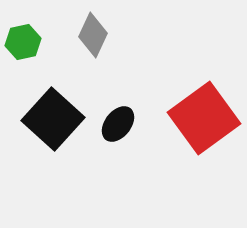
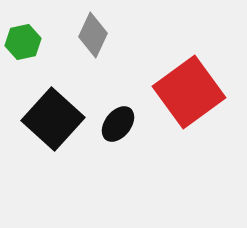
red square: moved 15 px left, 26 px up
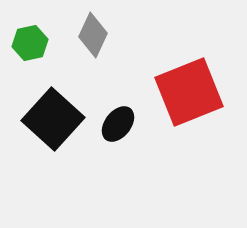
green hexagon: moved 7 px right, 1 px down
red square: rotated 14 degrees clockwise
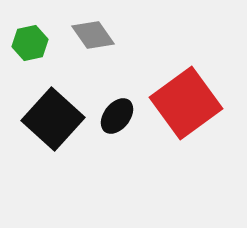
gray diamond: rotated 60 degrees counterclockwise
red square: moved 3 px left, 11 px down; rotated 14 degrees counterclockwise
black ellipse: moved 1 px left, 8 px up
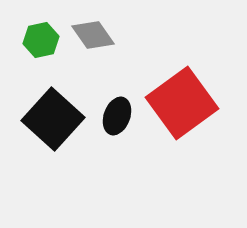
green hexagon: moved 11 px right, 3 px up
red square: moved 4 px left
black ellipse: rotated 18 degrees counterclockwise
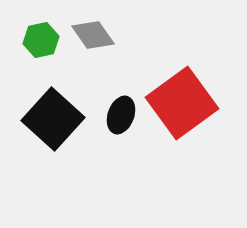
black ellipse: moved 4 px right, 1 px up
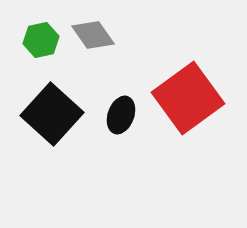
red square: moved 6 px right, 5 px up
black square: moved 1 px left, 5 px up
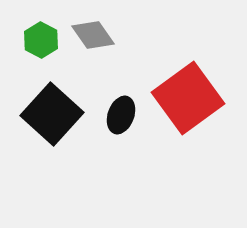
green hexagon: rotated 20 degrees counterclockwise
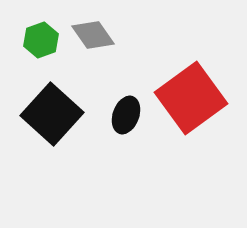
green hexagon: rotated 12 degrees clockwise
red square: moved 3 px right
black ellipse: moved 5 px right
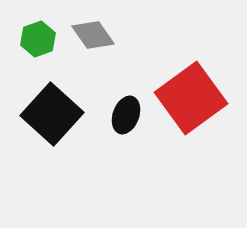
green hexagon: moved 3 px left, 1 px up
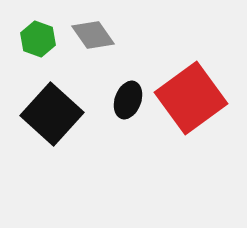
green hexagon: rotated 20 degrees counterclockwise
black ellipse: moved 2 px right, 15 px up
